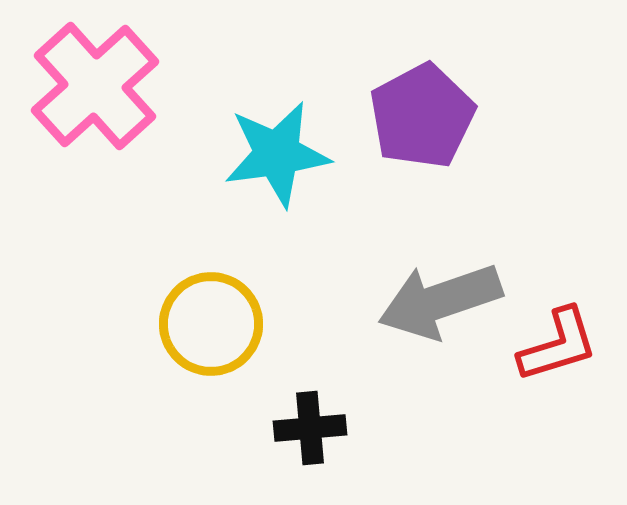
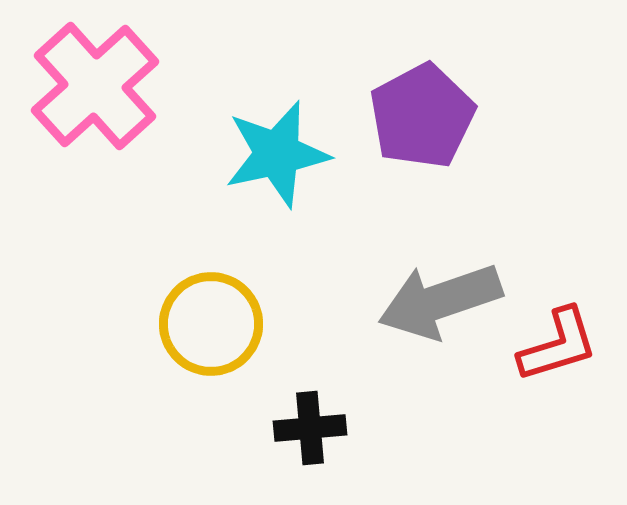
cyan star: rotated 4 degrees counterclockwise
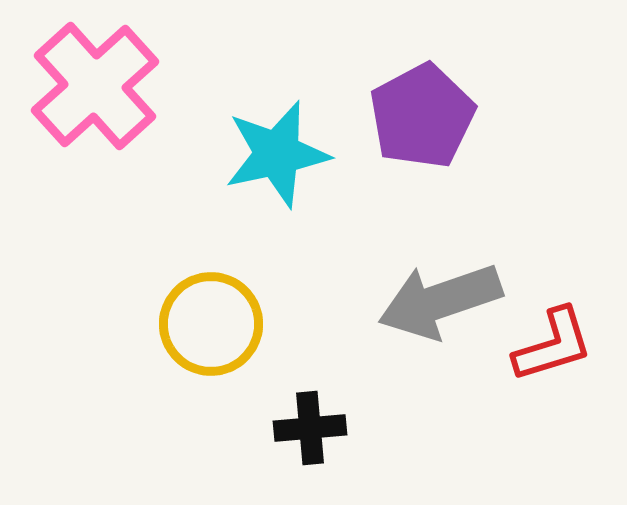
red L-shape: moved 5 px left
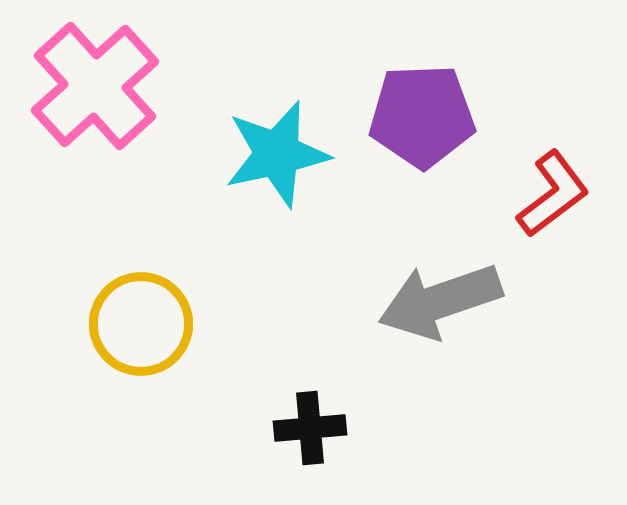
purple pentagon: rotated 26 degrees clockwise
yellow circle: moved 70 px left
red L-shape: moved 151 px up; rotated 20 degrees counterclockwise
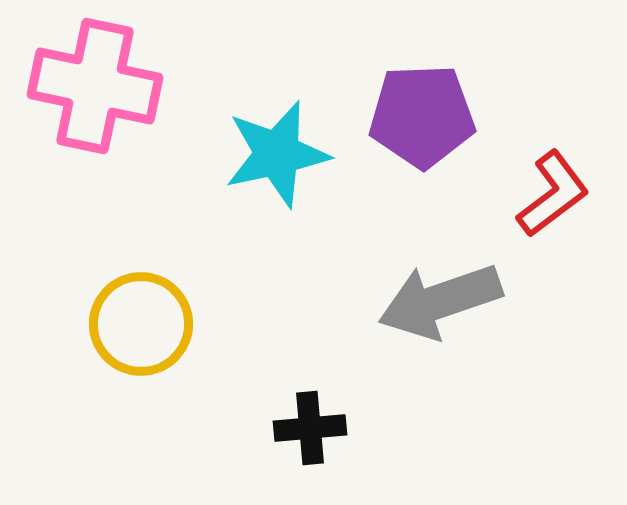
pink cross: rotated 36 degrees counterclockwise
